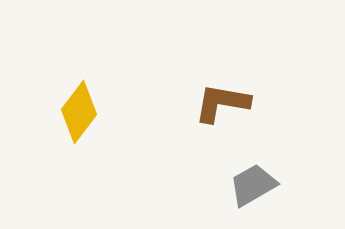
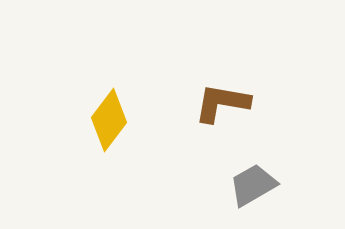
yellow diamond: moved 30 px right, 8 px down
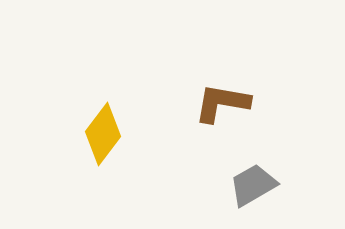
yellow diamond: moved 6 px left, 14 px down
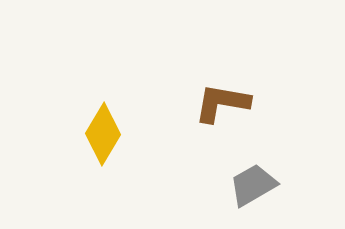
yellow diamond: rotated 6 degrees counterclockwise
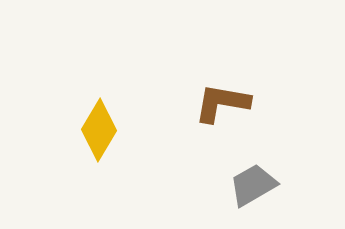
yellow diamond: moved 4 px left, 4 px up
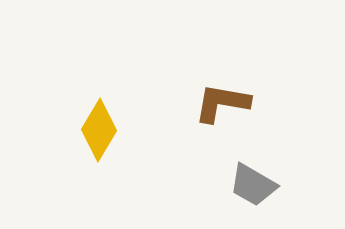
gray trapezoid: rotated 120 degrees counterclockwise
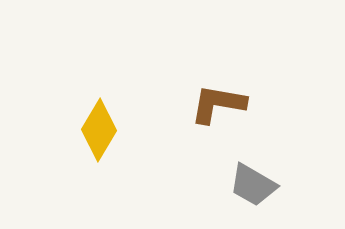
brown L-shape: moved 4 px left, 1 px down
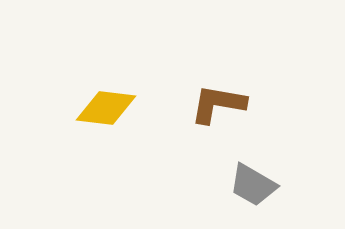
yellow diamond: moved 7 px right, 22 px up; rotated 66 degrees clockwise
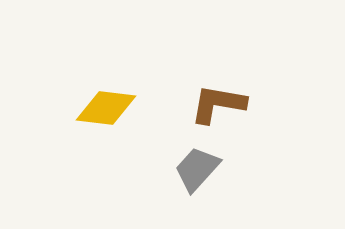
gray trapezoid: moved 56 px left, 16 px up; rotated 102 degrees clockwise
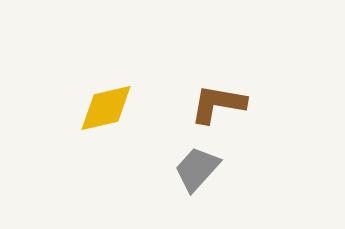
yellow diamond: rotated 20 degrees counterclockwise
